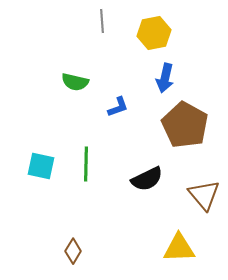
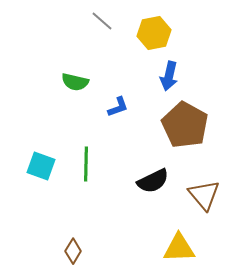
gray line: rotated 45 degrees counterclockwise
blue arrow: moved 4 px right, 2 px up
cyan square: rotated 8 degrees clockwise
black semicircle: moved 6 px right, 2 px down
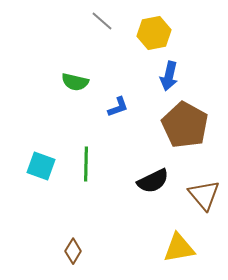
yellow triangle: rotated 8 degrees counterclockwise
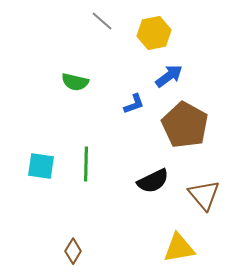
blue arrow: rotated 140 degrees counterclockwise
blue L-shape: moved 16 px right, 3 px up
cyan square: rotated 12 degrees counterclockwise
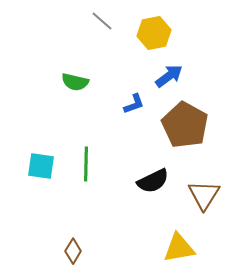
brown triangle: rotated 12 degrees clockwise
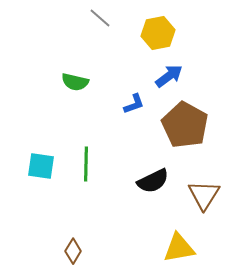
gray line: moved 2 px left, 3 px up
yellow hexagon: moved 4 px right
